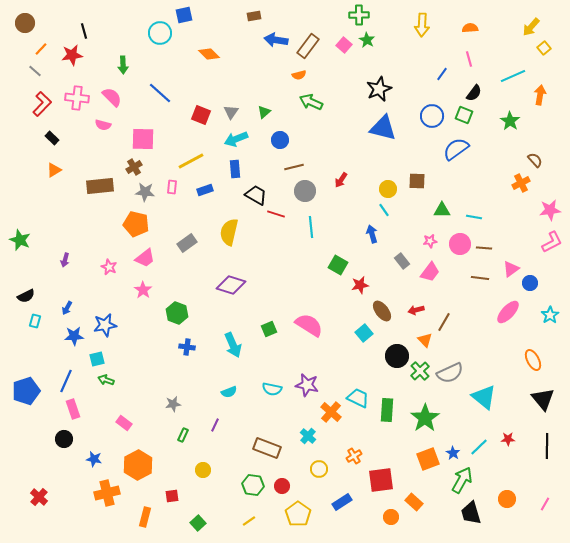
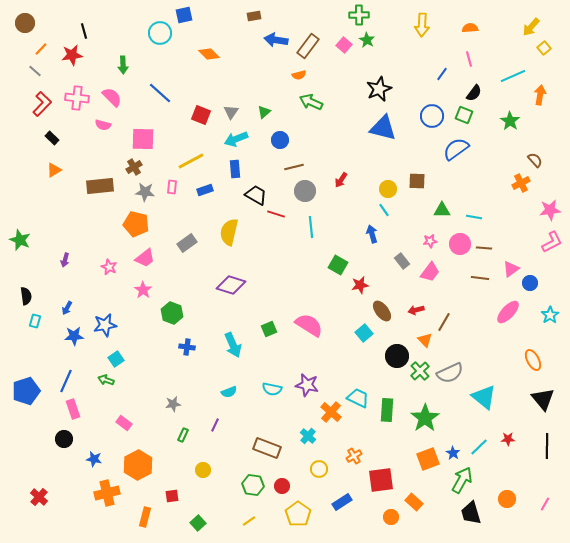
black semicircle at (26, 296): rotated 72 degrees counterclockwise
green hexagon at (177, 313): moved 5 px left
cyan square at (97, 359): moved 19 px right; rotated 21 degrees counterclockwise
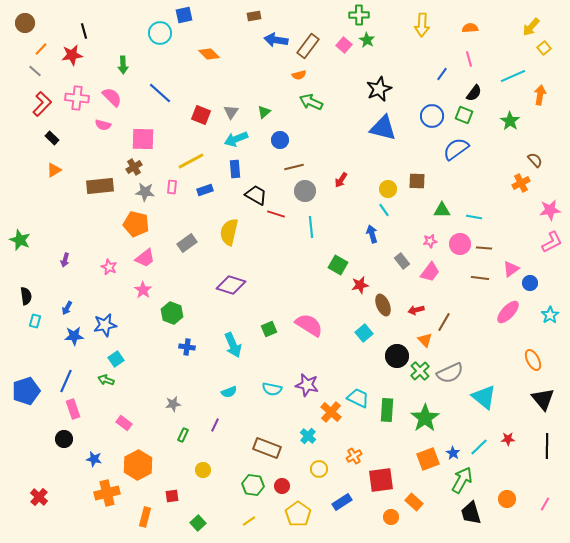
brown ellipse at (382, 311): moved 1 px right, 6 px up; rotated 15 degrees clockwise
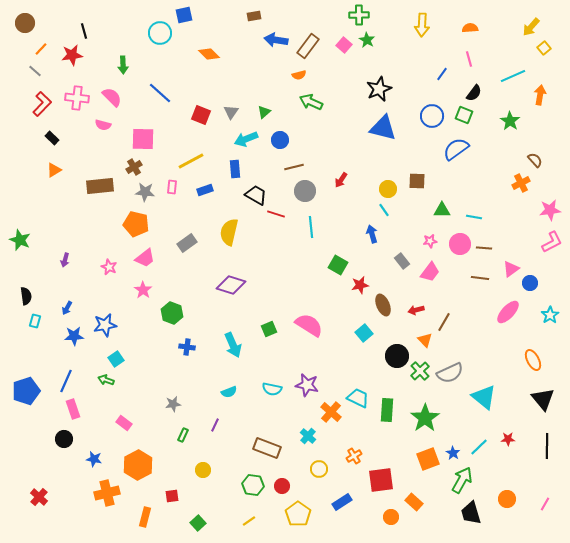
cyan arrow at (236, 139): moved 10 px right
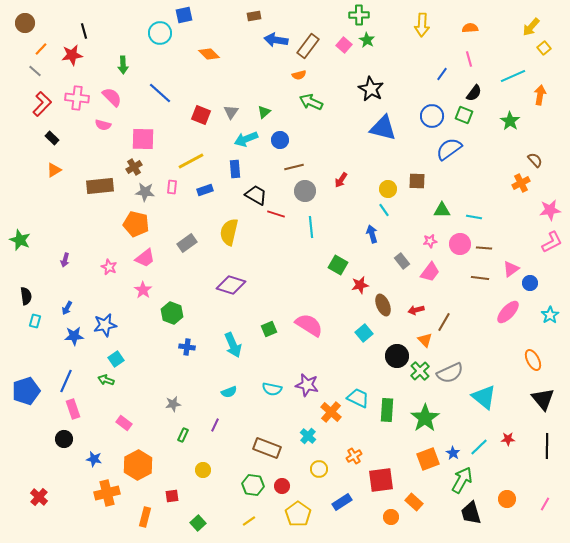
black star at (379, 89): moved 8 px left; rotated 20 degrees counterclockwise
blue semicircle at (456, 149): moved 7 px left
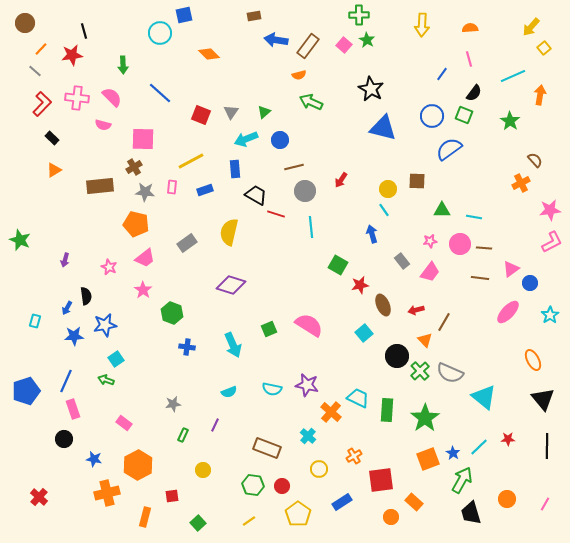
black semicircle at (26, 296): moved 60 px right
gray semicircle at (450, 373): rotated 48 degrees clockwise
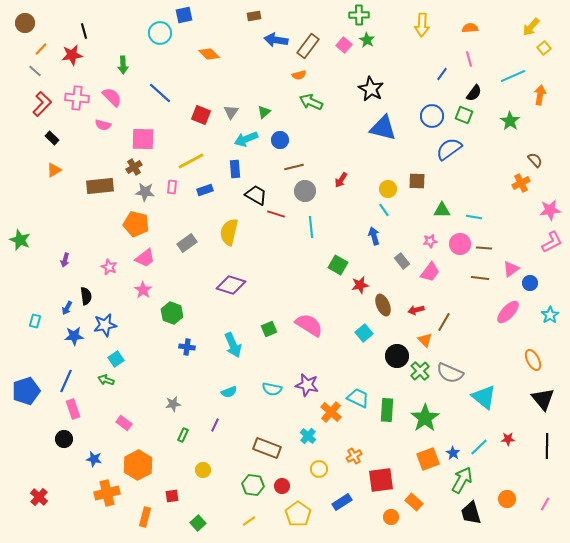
blue arrow at (372, 234): moved 2 px right, 2 px down
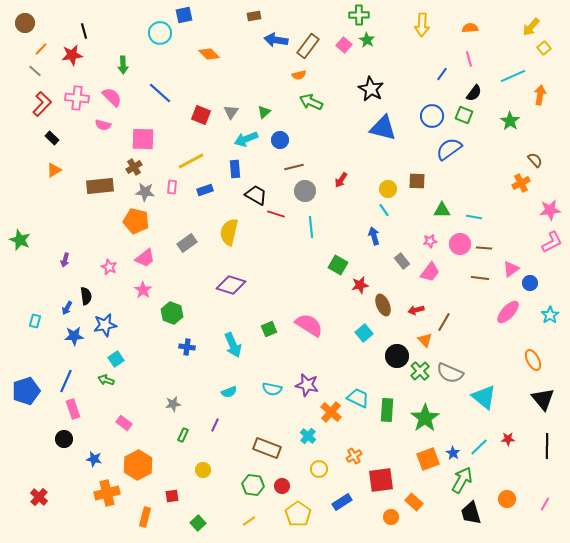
orange pentagon at (136, 224): moved 3 px up
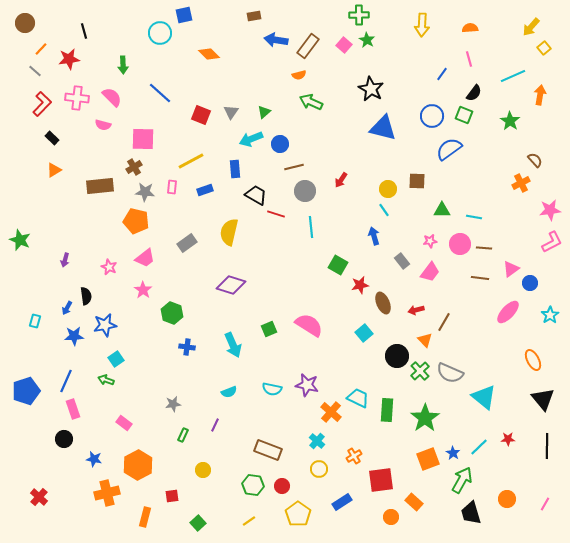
red star at (72, 55): moved 3 px left, 4 px down
cyan arrow at (246, 139): moved 5 px right
blue circle at (280, 140): moved 4 px down
brown ellipse at (383, 305): moved 2 px up
cyan cross at (308, 436): moved 9 px right, 5 px down
brown rectangle at (267, 448): moved 1 px right, 2 px down
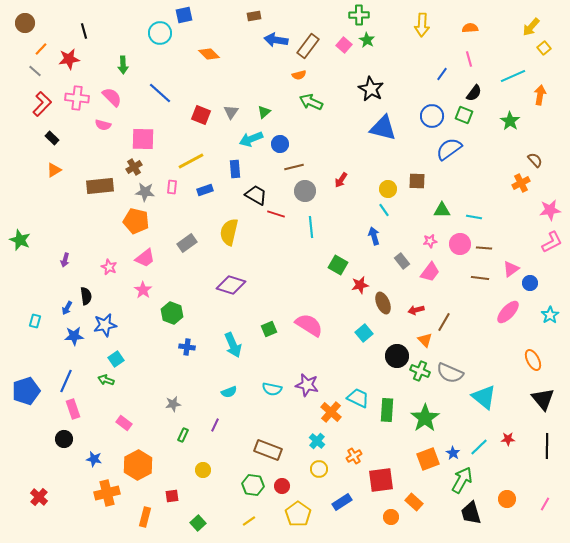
green cross at (420, 371): rotated 24 degrees counterclockwise
